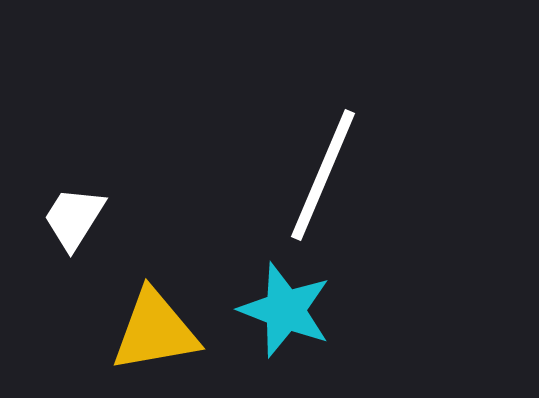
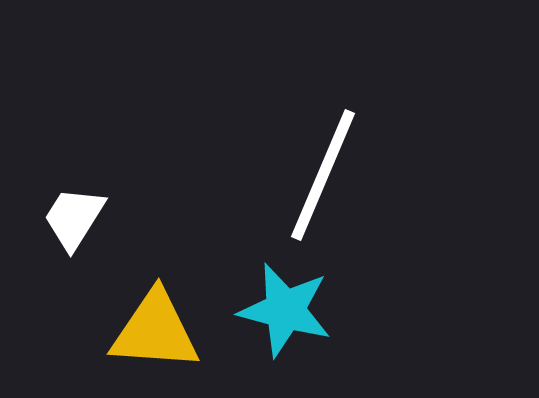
cyan star: rotated 6 degrees counterclockwise
yellow triangle: rotated 14 degrees clockwise
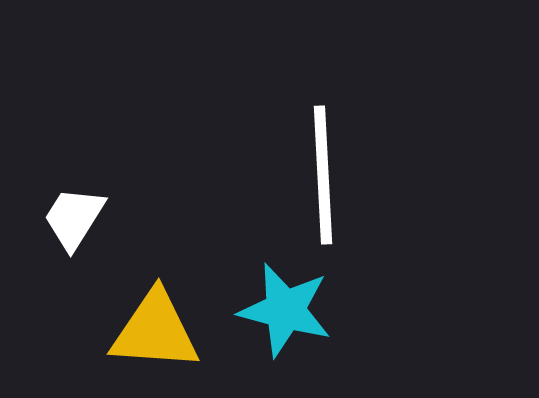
white line: rotated 26 degrees counterclockwise
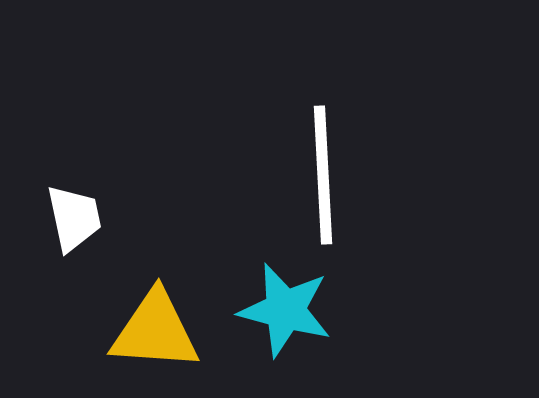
white trapezoid: rotated 136 degrees clockwise
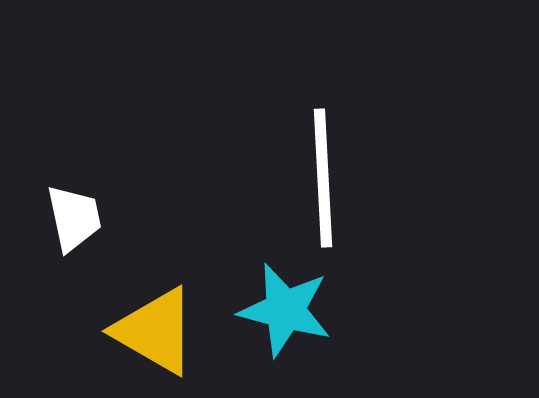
white line: moved 3 px down
yellow triangle: rotated 26 degrees clockwise
